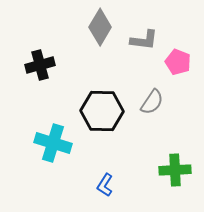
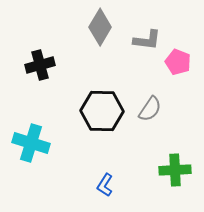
gray L-shape: moved 3 px right
gray semicircle: moved 2 px left, 7 px down
cyan cross: moved 22 px left
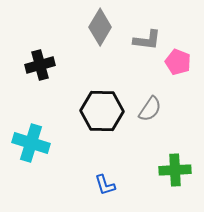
blue L-shape: rotated 50 degrees counterclockwise
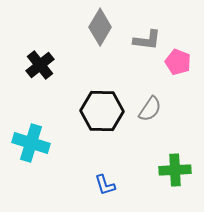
black cross: rotated 24 degrees counterclockwise
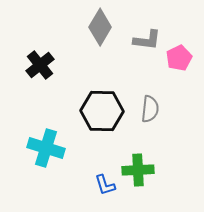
pink pentagon: moved 1 px right, 4 px up; rotated 25 degrees clockwise
gray semicircle: rotated 28 degrees counterclockwise
cyan cross: moved 15 px right, 5 px down
green cross: moved 37 px left
